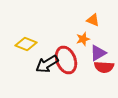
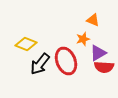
red ellipse: moved 1 px down
black arrow: moved 7 px left; rotated 20 degrees counterclockwise
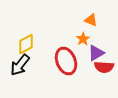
orange triangle: moved 2 px left
orange star: rotated 16 degrees counterclockwise
yellow diamond: rotated 50 degrees counterclockwise
purple triangle: moved 2 px left
black arrow: moved 20 px left, 1 px down
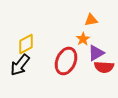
orange triangle: rotated 32 degrees counterclockwise
red ellipse: rotated 44 degrees clockwise
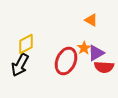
orange triangle: rotated 40 degrees clockwise
orange star: moved 1 px right, 9 px down
black arrow: rotated 10 degrees counterclockwise
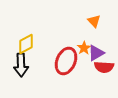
orange triangle: moved 3 px right, 1 px down; rotated 16 degrees clockwise
black arrow: moved 1 px right; rotated 30 degrees counterclockwise
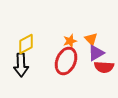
orange triangle: moved 3 px left, 18 px down
orange star: moved 14 px left, 7 px up; rotated 16 degrees clockwise
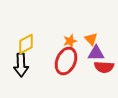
purple triangle: rotated 30 degrees clockwise
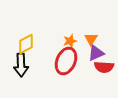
orange triangle: rotated 16 degrees clockwise
purple triangle: rotated 24 degrees counterclockwise
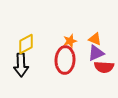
orange triangle: moved 4 px right; rotated 40 degrees counterclockwise
red ellipse: moved 1 px left, 1 px up; rotated 20 degrees counterclockwise
